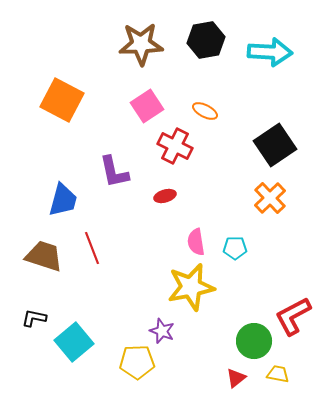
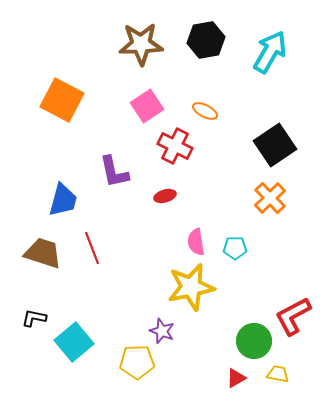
cyan arrow: rotated 63 degrees counterclockwise
brown trapezoid: moved 1 px left, 3 px up
red triangle: rotated 10 degrees clockwise
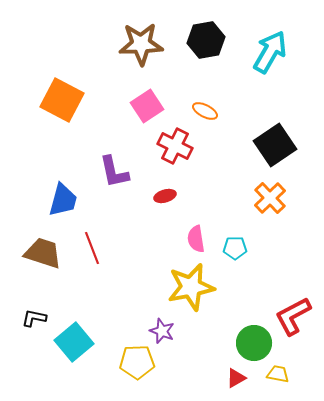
pink semicircle: moved 3 px up
green circle: moved 2 px down
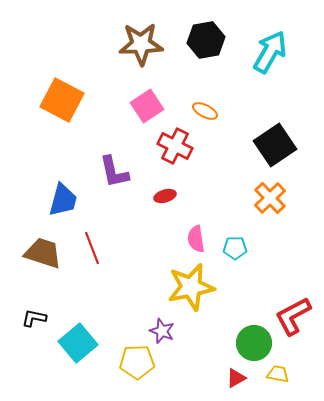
cyan square: moved 4 px right, 1 px down
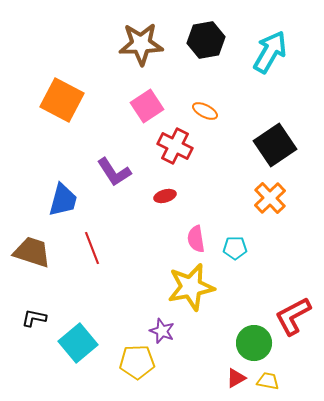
purple L-shape: rotated 21 degrees counterclockwise
brown trapezoid: moved 11 px left, 1 px up
yellow trapezoid: moved 10 px left, 7 px down
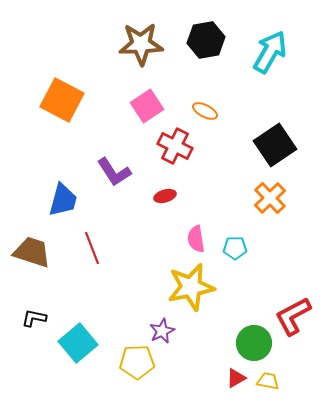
purple star: rotated 25 degrees clockwise
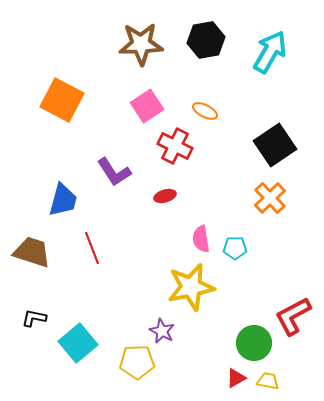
pink semicircle: moved 5 px right
purple star: rotated 20 degrees counterclockwise
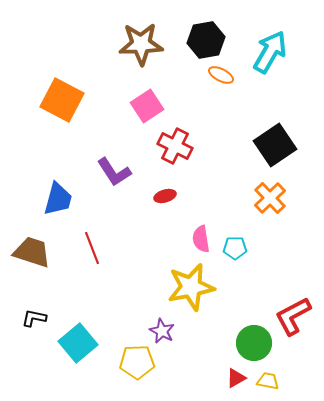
orange ellipse: moved 16 px right, 36 px up
blue trapezoid: moved 5 px left, 1 px up
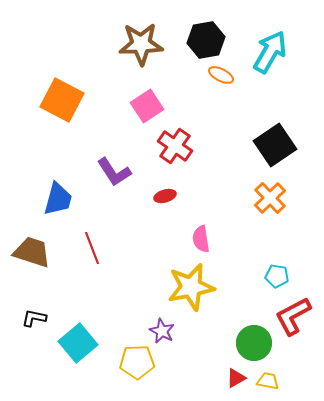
red cross: rotated 8 degrees clockwise
cyan pentagon: moved 42 px right, 28 px down; rotated 10 degrees clockwise
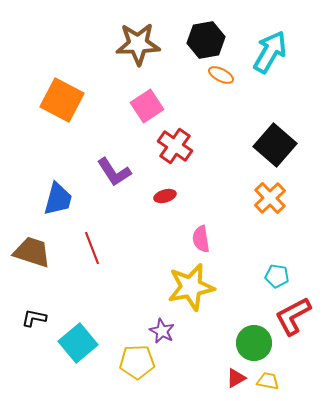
brown star: moved 3 px left
black square: rotated 15 degrees counterclockwise
